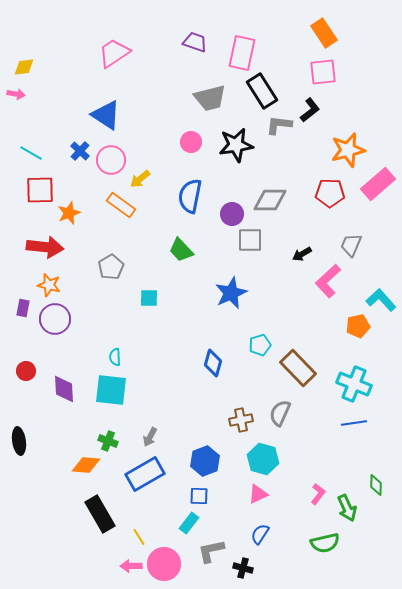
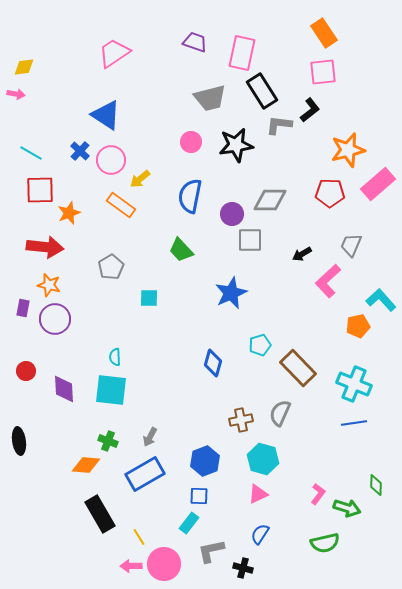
green arrow at (347, 508): rotated 48 degrees counterclockwise
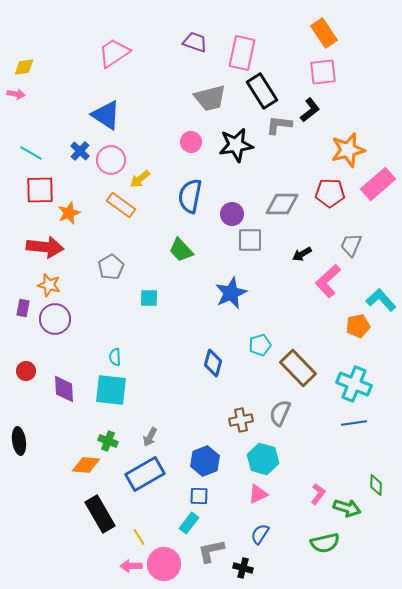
gray diamond at (270, 200): moved 12 px right, 4 px down
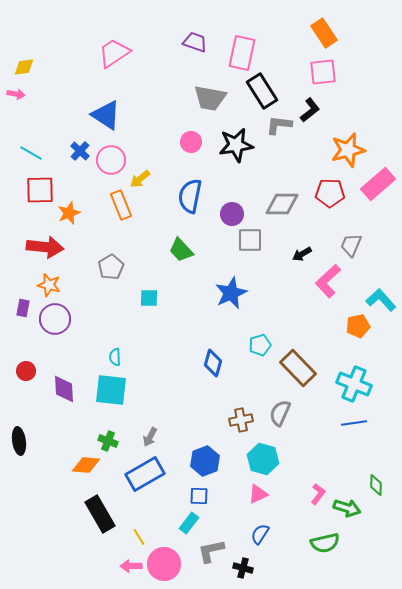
gray trapezoid at (210, 98): rotated 24 degrees clockwise
orange rectangle at (121, 205): rotated 32 degrees clockwise
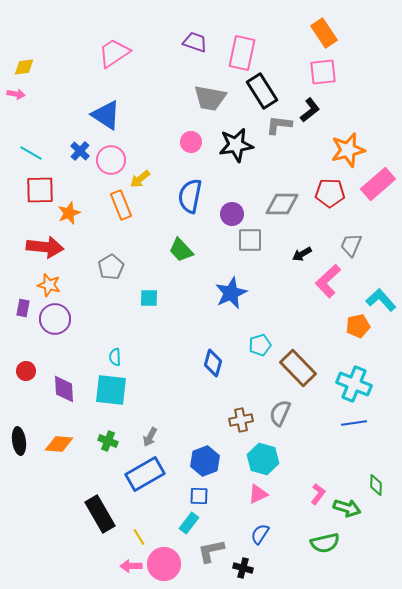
orange diamond at (86, 465): moved 27 px left, 21 px up
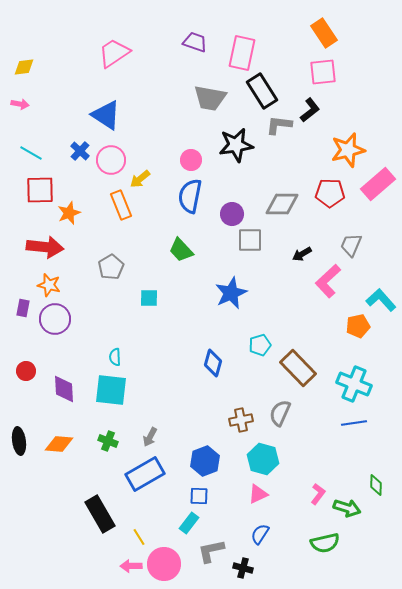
pink arrow at (16, 94): moved 4 px right, 10 px down
pink circle at (191, 142): moved 18 px down
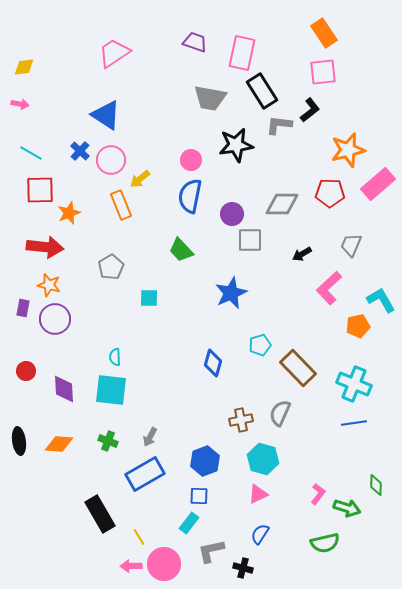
pink L-shape at (328, 281): moved 1 px right, 7 px down
cyan L-shape at (381, 300): rotated 12 degrees clockwise
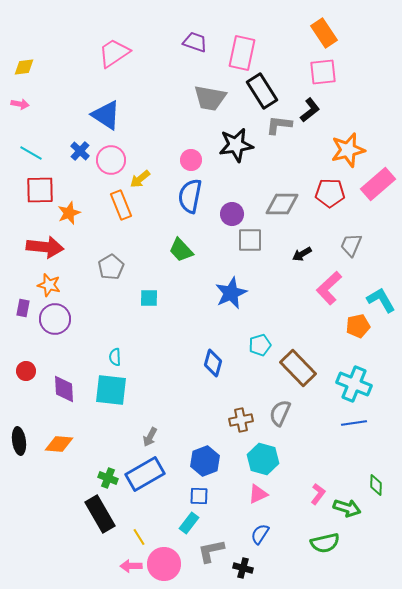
green cross at (108, 441): moved 37 px down
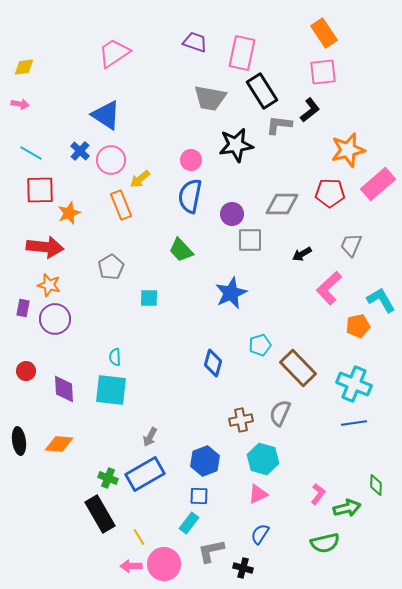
green arrow at (347, 508): rotated 32 degrees counterclockwise
